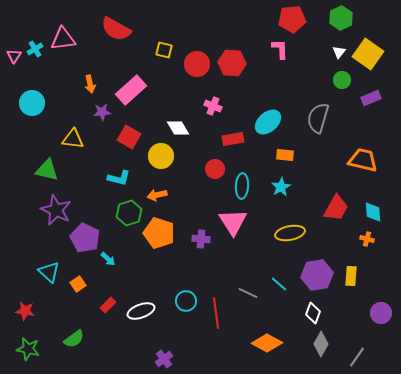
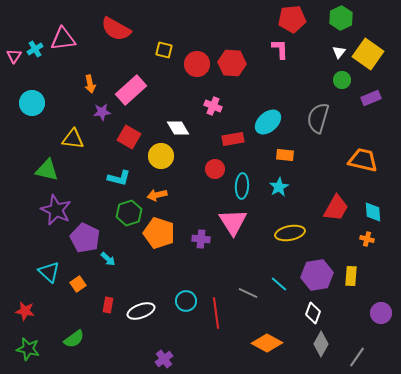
cyan star at (281, 187): moved 2 px left
red rectangle at (108, 305): rotated 35 degrees counterclockwise
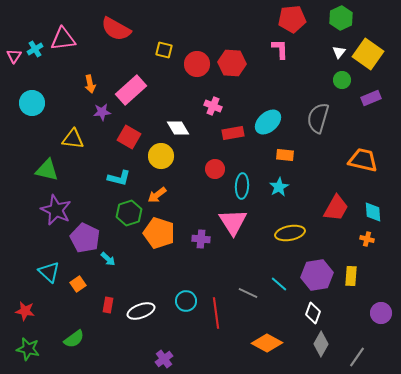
red rectangle at (233, 139): moved 6 px up
orange arrow at (157, 195): rotated 24 degrees counterclockwise
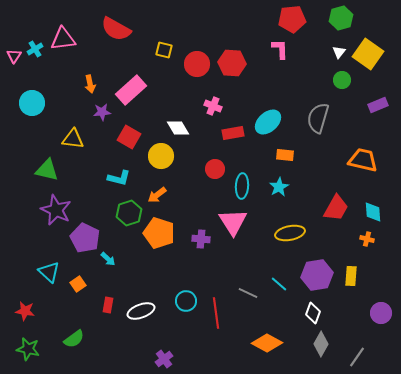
green hexagon at (341, 18): rotated 10 degrees clockwise
purple rectangle at (371, 98): moved 7 px right, 7 px down
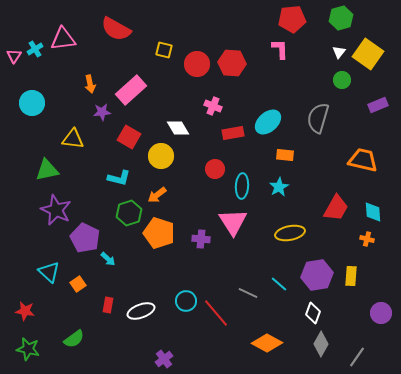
green triangle at (47, 170): rotated 25 degrees counterclockwise
red line at (216, 313): rotated 32 degrees counterclockwise
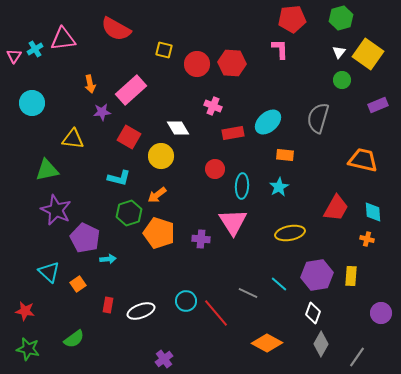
cyan arrow at (108, 259): rotated 49 degrees counterclockwise
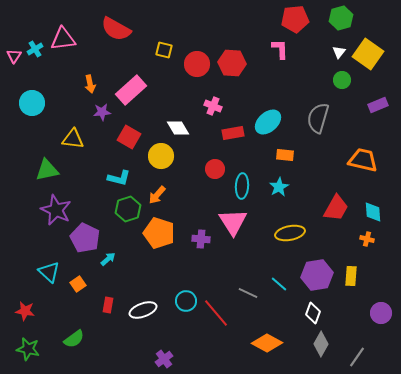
red pentagon at (292, 19): moved 3 px right
orange arrow at (157, 195): rotated 12 degrees counterclockwise
green hexagon at (129, 213): moved 1 px left, 4 px up
cyan arrow at (108, 259): rotated 35 degrees counterclockwise
white ellipse at (141, 311): moved 2 px right, 1 px up
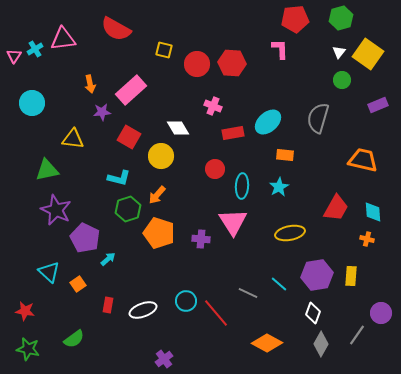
gray line at (357, 357): moved 22 px up
